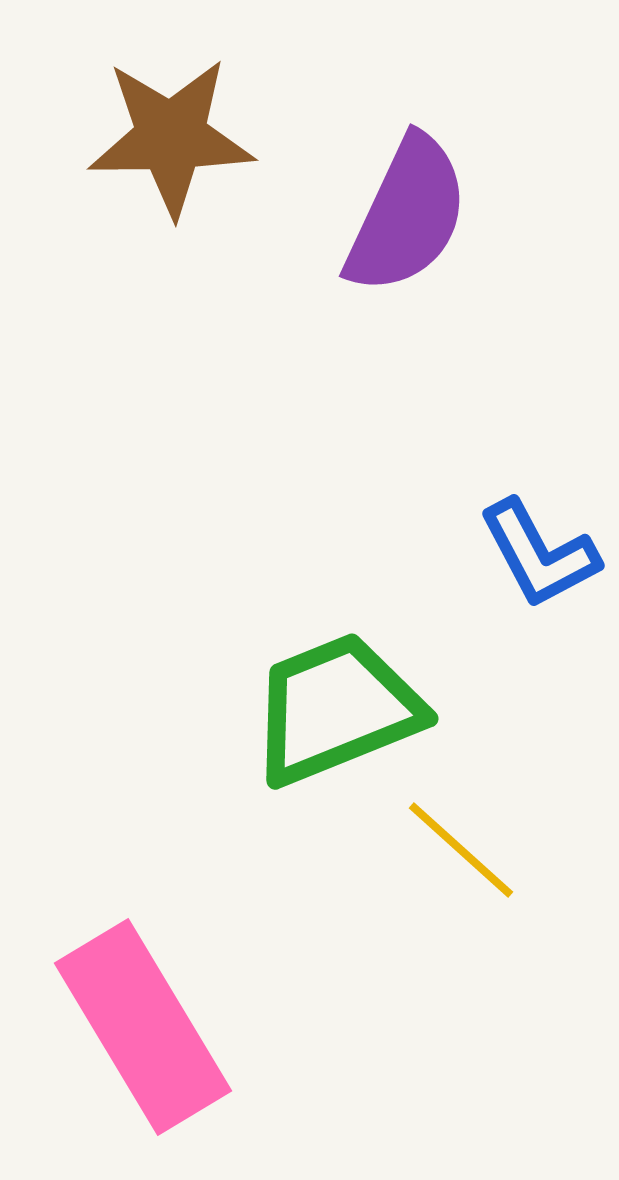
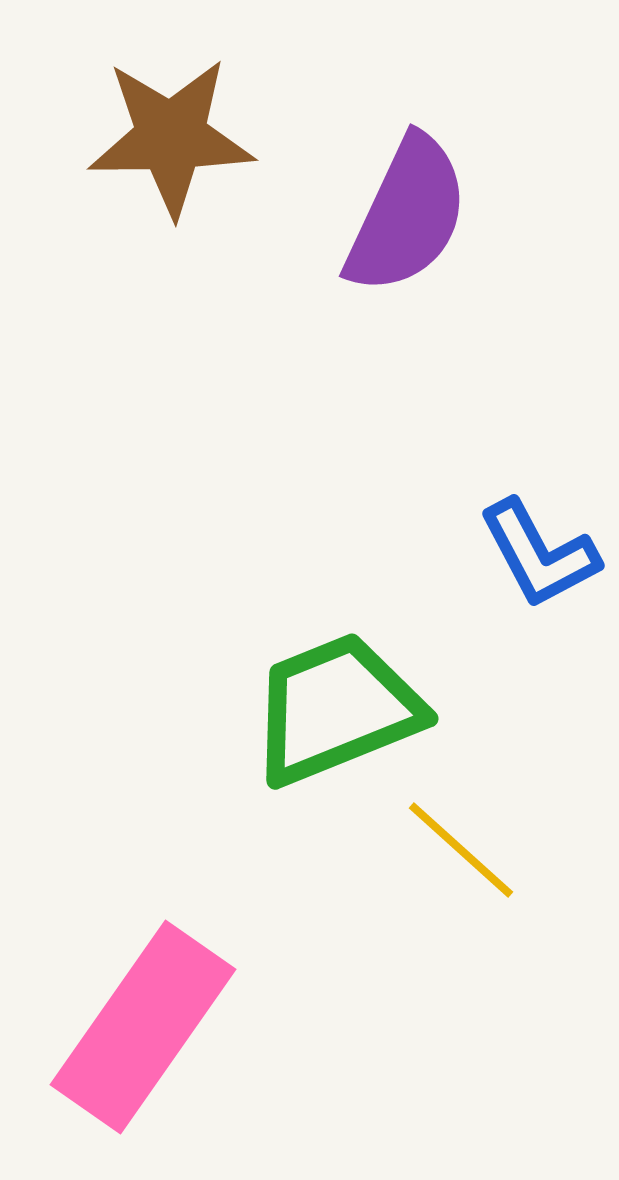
pink rectangle: rotated 66 degrees clockwise
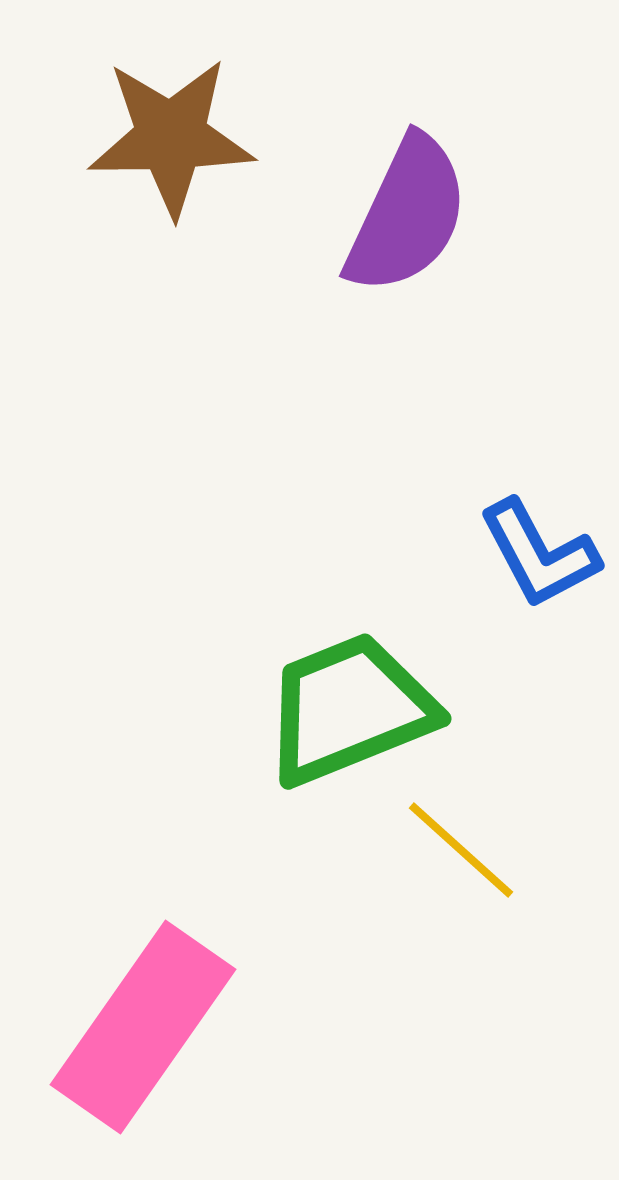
green trapezoid: moved 13 px right
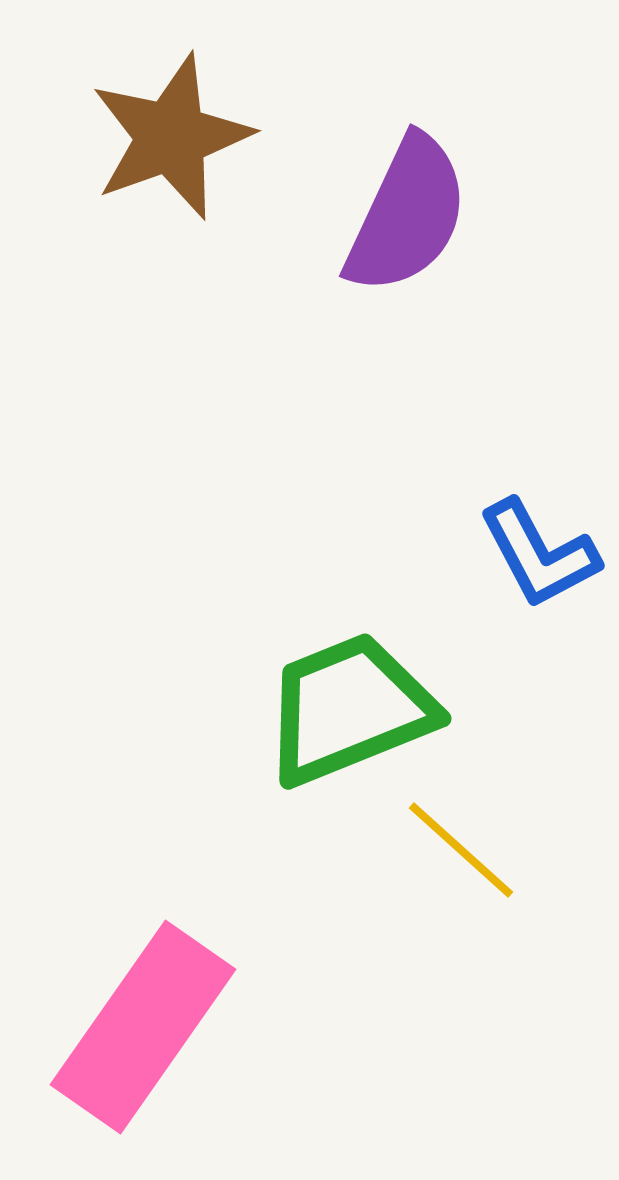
brown star: rotated 19 degrees counterclockwise
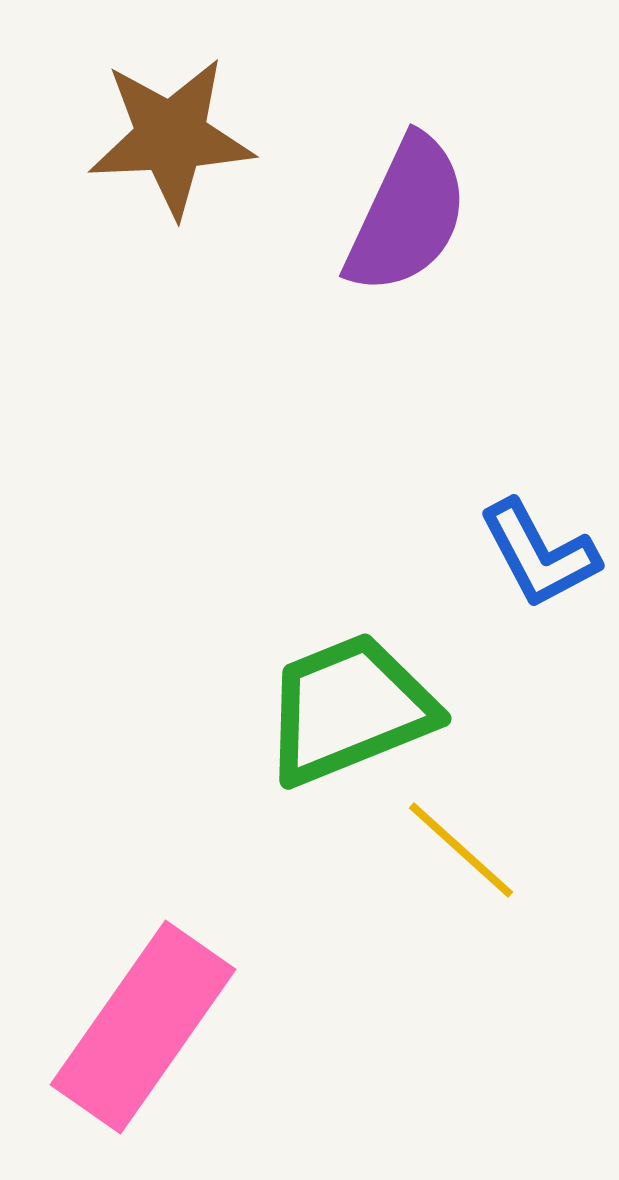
brown star: rotated 17 degrees clockwise
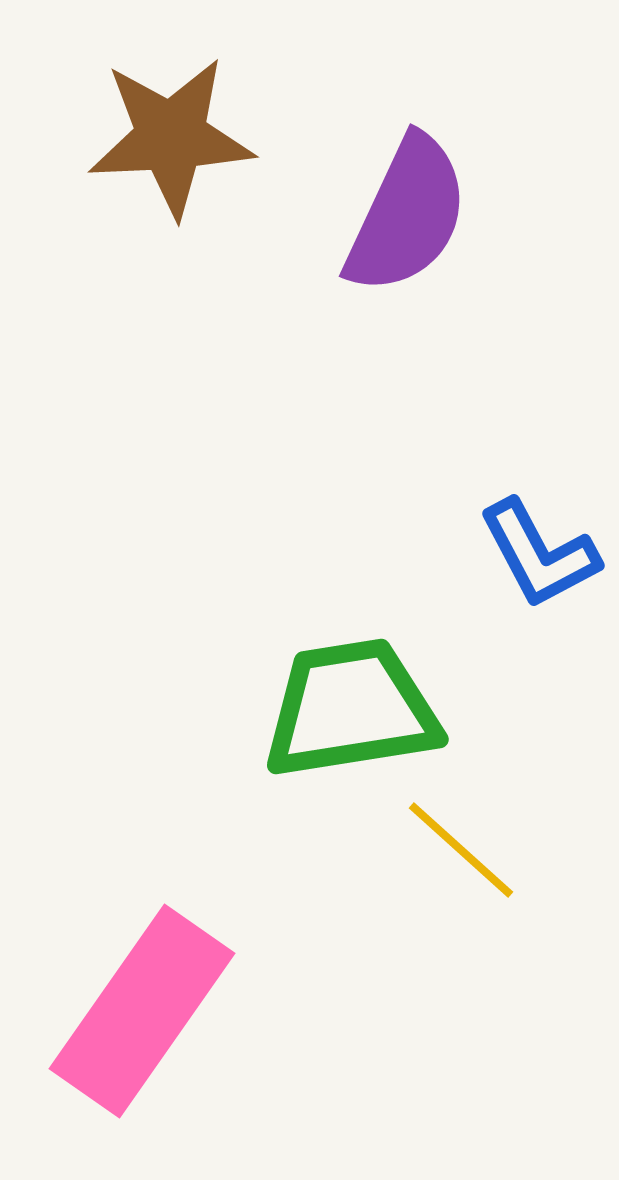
green trapezoid: moved 2 px right; rotated 13 degrees clockwise
pink rectangle: moved 1 px left, 16 px up
